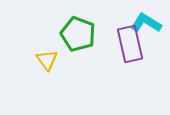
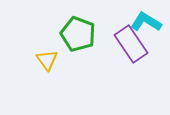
cyan L-shape: moved 1 px up
purple rectangle: moved 1 px right; rotated 21 degrees counterclockwise
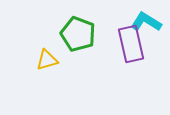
purple rectangle: rotated 21 degrees clockwise
yellow triangle: rotated 50 degrees clockwise
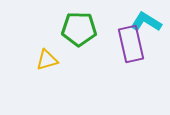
green pentagon: moved 1 px right, 5 px up; rotated 20 degrees counterclockwise
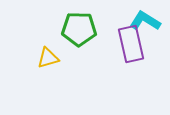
cyan L-shape: moved 1 px left, 1 px up
yellow triangle: moved 1 px right, 2 px up
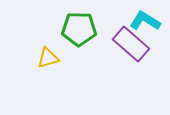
purple rectangle: rotated 36 degrees counterclockwise
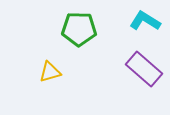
purple rectangle: moved 13 px right, 25 px down
yellow triangle: moved 2 px right, 14 px down
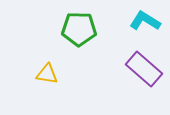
yellow triangle: moved 3 px left, 2 px down; rotated 25 degrees clockwise
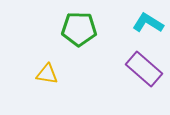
cyan L-shape: moved 3 px right, 2 px down
